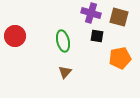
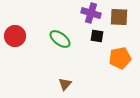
brown square: rotated 12 degrees counterclockwise
green ellipse: moved 3 px left, 2 px up; rotated 40 degrees counterclockwise
brown triangle: moved 12 px down
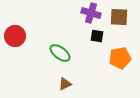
green ellipse: moved 14 px down
brown triangle: rotated 24 degrees clockwise
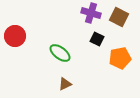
brown square: rotated 24 degrees clockwise
black square: moved 3 px down; rotated 16 degrees clockwise
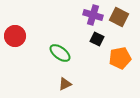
purple cross: moved 2 px right, 2 px down
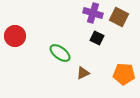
purple cross: moved 2 px up
black square: moved 1 px up
orange pentagon: moved 4 px right, 16 px down; rotated 15 degrees clockwise
brown triangle: moved 18 px right, 11 px up
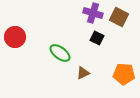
red circle: moved 1 px down
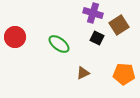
brown square: moved 8 px down; rotated 30 degrees clockwise
green ellipse: moved 1 px left, 9 px up
